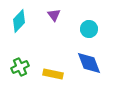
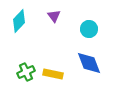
purple triangle: moved 1 px down
green cross: moved 6 px right, 5 px down
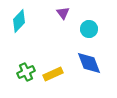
purple triangle: moved 9 px right, 3 px up
yellow rectangle: rotated 36 degrees counterclockwise
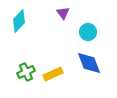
cyan circle: moved 1 px left, 3 px down
